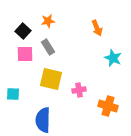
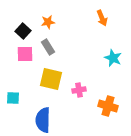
orange star: moved 1 px down
orange arrow: moved 5 px right, 10 px up
cyan square: moved 4 px down
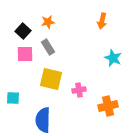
orange arrow: moved 3 px down; rotated 35 degrees clockwise
orange cross: rotated 30 degrees counterclockwise
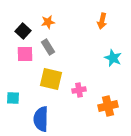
blue semicircle: moved 2 px left, 1 px up
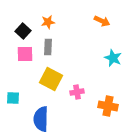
orange arrow: rotated 77 degrees counterclockwise
gray rectangle: rotated 35 degrees clockwise
yellow square: rotated 15 degrees clockwise
pink cross: moved 2 px left, 2 px down
orange cross: rotated 24 degrees clockwise
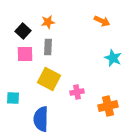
yellow square: moved 2 px left
orange cross: rotated 24 degrees counterclockwise
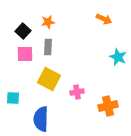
orange arrow: moved 2 px right, 2 px up
cyan star: moved 5 px right, 1 px up
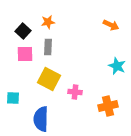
orange arrow: moved 7 px right, 6 px down
cyan star: moved 1 px left, 9 px down
pink cross: moved 2 px left; rotated 16 degrees clockwise
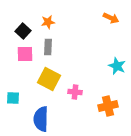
orange arrow: moved 7 px up
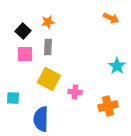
cyan star: rotated 12 degrees clockwise
